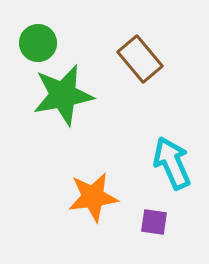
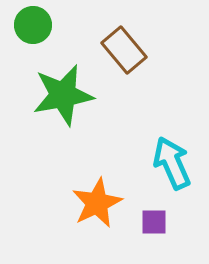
green circle: moved 5 px left, 18 px up
brown rectangle: moved 16 px left, 9 px up
orange star: moved 4 px right, 6 px down; rotated 18 degrees counterclockwise
purple square: rotated 8 degrees counterclockwise
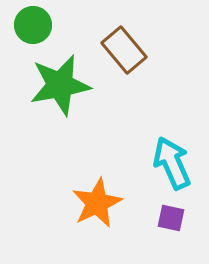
green star: moved 3 px left, 10 px up
purple square: moved 17 px right, 4 px up; rotated 12 degrees clockwise
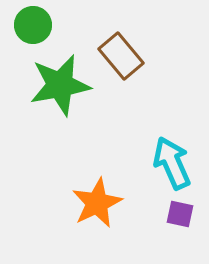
brown rectangle: moved 3 px left, 6 px down
purple square: moved 9 px right, 4 px up
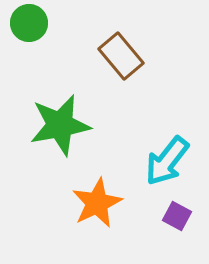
green circle: moved 4 px left, 2 px up
green star: moved 40 px down
cyan arrow: moved 5 px left, 2 px up; rotated 118 degrees counterclockwise
purple square: moved 3 px left, 2 px down; rotated 16 degrees clockwise
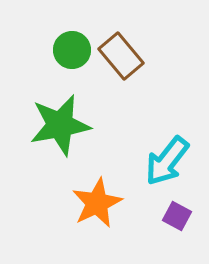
green circle: moved 43 px right, 27 px down
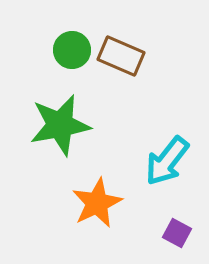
brown rectangle: rotated 27 degrees counterclockwise
purple square: moved 17 px down
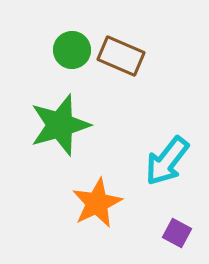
green star: rotated 6 degrees counterclockwise
